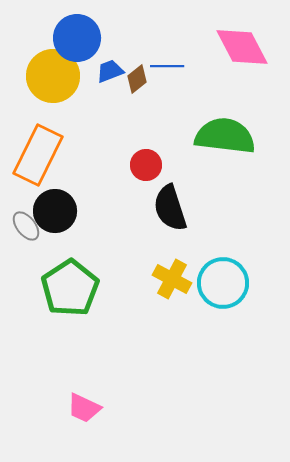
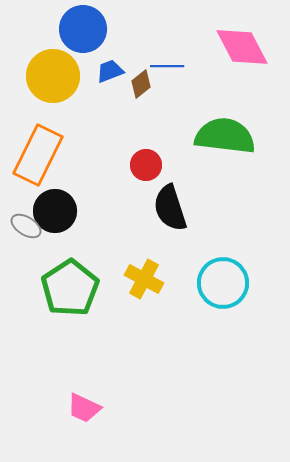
blue circle: moved 6 px right, 9 px up
brown diamond: moved 4 px right, 5 px down
gray ellipse: rotated 20 degrees counterclockwise
yellow cross: moved 28 px left
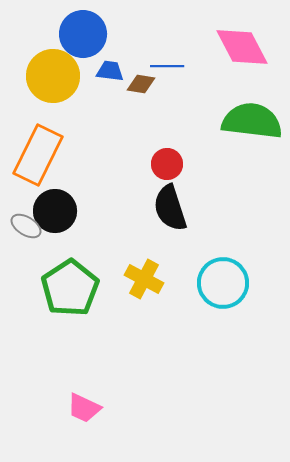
blue circle: moved 5 px down
blue trapezoid: rotated 28 degrees clockwise
brown diamond: rotated 48 degrees clockwise
green semicircle: moved 27 px right, 15 px up
red circle: moved 21 px right, 1 px up
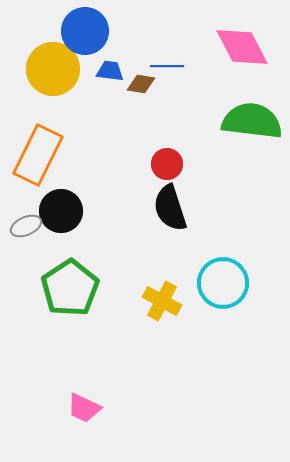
blue circle: moved 2 px right, 3 px up
yellow circle: moved 7 px up
black circle: moved 6 px right
gray ellipse: rotated 56 degrees counterclockwise
yellow cross: moved 18 px right, 22 px down
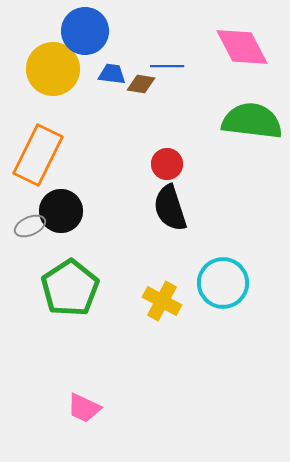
blue trapezoid: moved 2 px right, 3 px down
gray ellipse: moved 4 px right
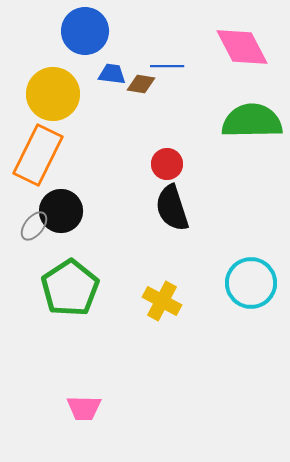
yellow circle: moved 25 px down
green semicircle: rotated 8 degrees counterclockwise
black semicircle: moved 2 px right
gray ellipse: moved 4 px right; rotated 28 degrees counterclockwise
cyan circle: moved 28 px right
pink trapezoid: rotated 24 degrees counterclockwise
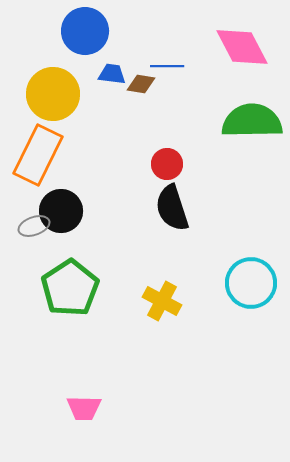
gray ellipse: rotated 32 degrees clockwise
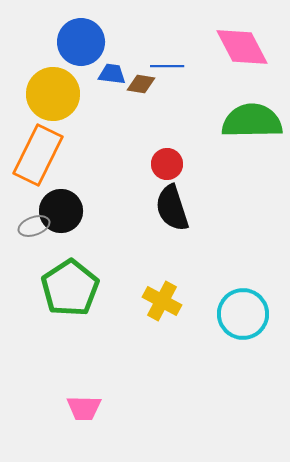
blue circle: moved 4 px left, 11 px down
cyan circle: moved 8 px left, 31 px down
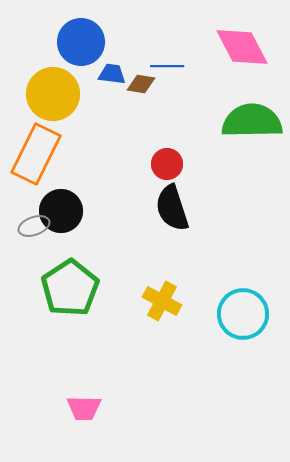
orange rectangle: moved 2 px left, 1 px up
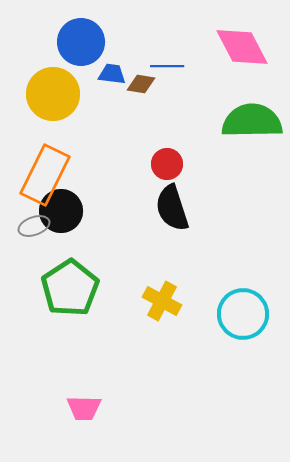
orange rectangle: moved 9 px right, 21 px down
